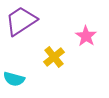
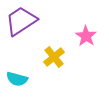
cyan semicircle: moved 3 px right
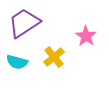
purple trapezoid: moved 3 px right, 2 px down
cyan semicircle: moved 17 px up
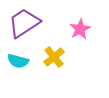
pink star: moved 6 px left, 7 px up; rotated 10 degrees clockwise
cyan semicircle: moved 1 px right, 1 px up
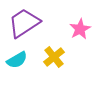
cyan semicircle: moved 1 px left, 1 px up; rotated 45 degrees counterclockwise
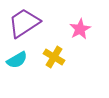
yellow cross: rotated 20 degrees counterclockwise
